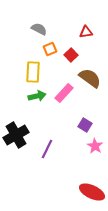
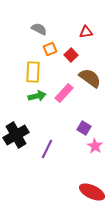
purple square: moved 1 px left, 3 px down
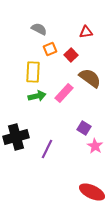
black cross: moved 2 px down; rotated 15 degrees clockwise
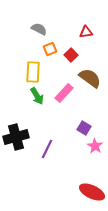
green arrow: rotated 72 degrees clockwise
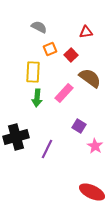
gray semicircle: moved 2 px up
green arrow: moved 2 px down; rotated 36 degrees clockwise
purple square: moved 5 px left, 2 px up
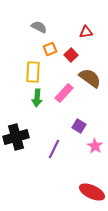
purple line: moved 7 px right
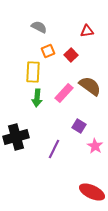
red triangle: moved 1 px right, 1 px up
orange square: moved 2 px left, 2 px down
brown semicircle: moved 8 px down
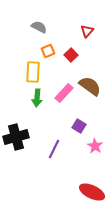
red triangle: rotated 40 degrees counterclockwise
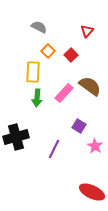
orange square: rotated 24 degrees counterclockwise
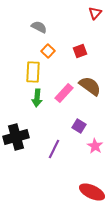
red triangle: moved 8 px right, 18 px up
red square: moved 9 px right, 4 px up; rotated 24 degrees clockwise
